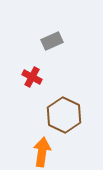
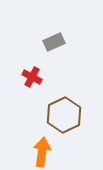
gray rectangle: moved 2 px right, 1 px down
brown hexagon: rotated 8 degrees clockwise
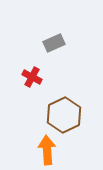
gray rectangle: moved 1 px down
orange arrow: moved 5 px right, 2 px up; rotated 12 degrees counterclockwise
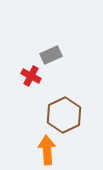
gray rectangle: moved 3 px left, 12 px down
red cross: moved 1 px left, 1 px up
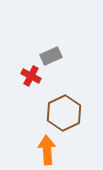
gray rectangle: moved 1 px down
brown hexagon: moved 2 px up
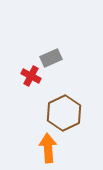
gray rectangle: moved 2 px down
orange arrow: moved 1 px right, 2 px up
